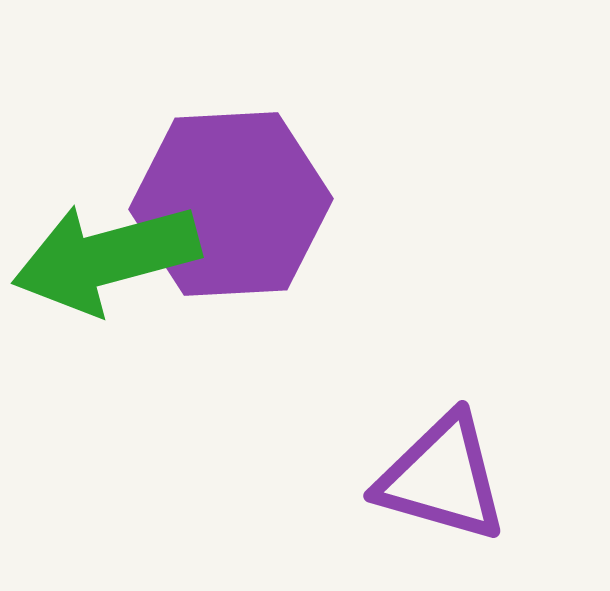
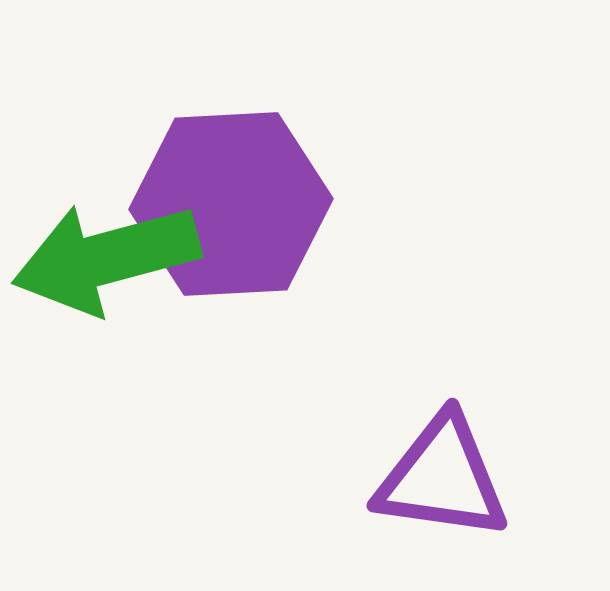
purple triangle: rotated 8 degrees counterclockwise
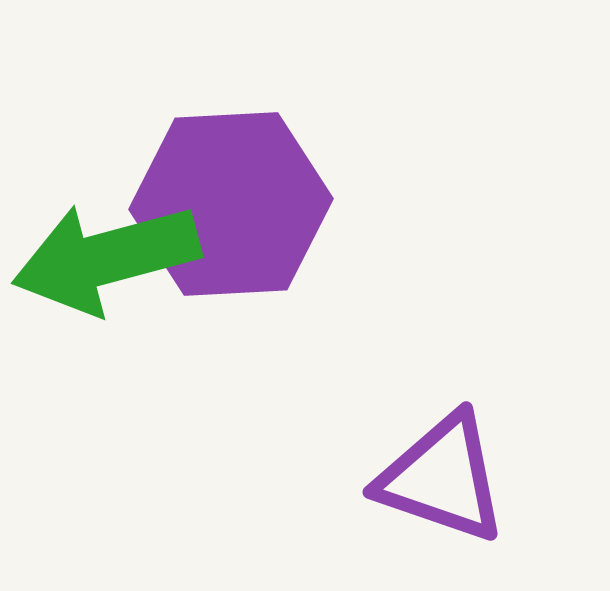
purple triangle: rotated 11 degrees clockwise
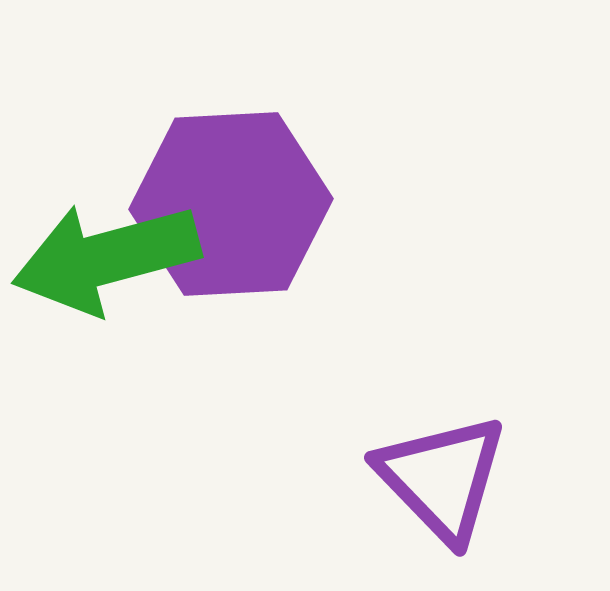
purple triangle: rotated 27 degrees clockwise
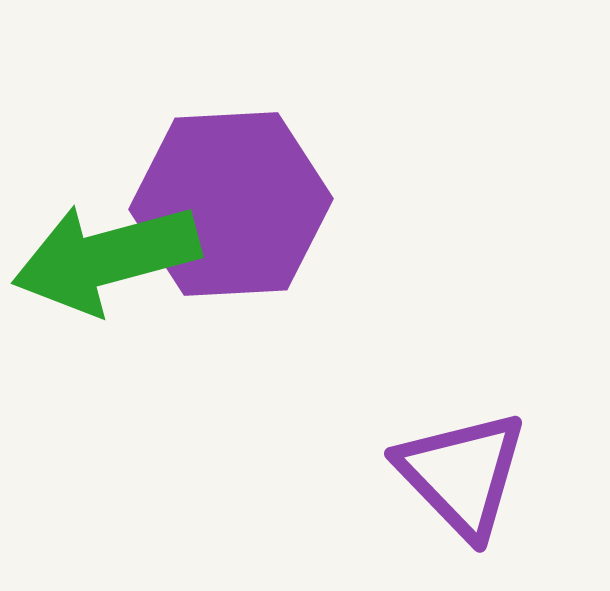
purple triangle: moved 20 px right, 4 px up
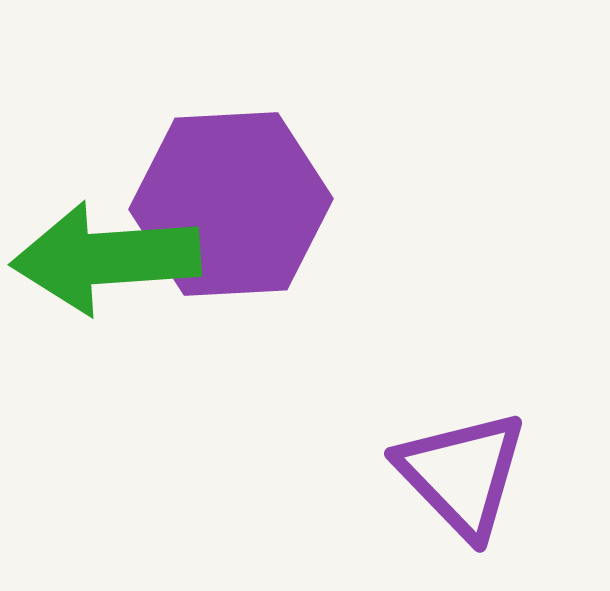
green arrow: rotated 11 degrees clockwise
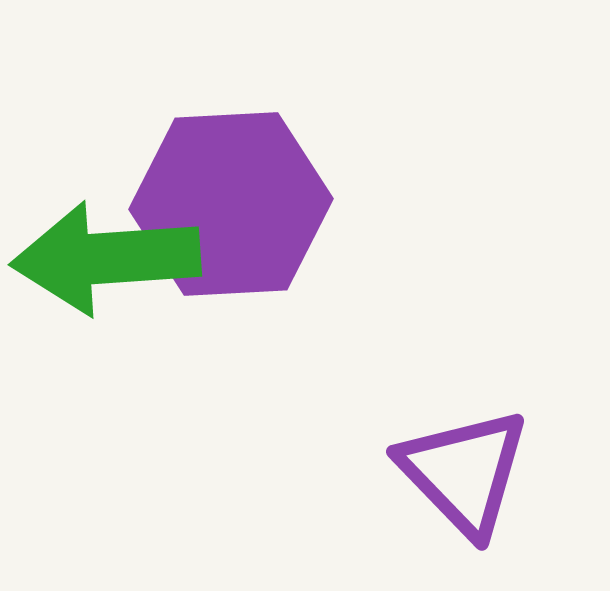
purple triangle: moved 2 px right, 2 px up
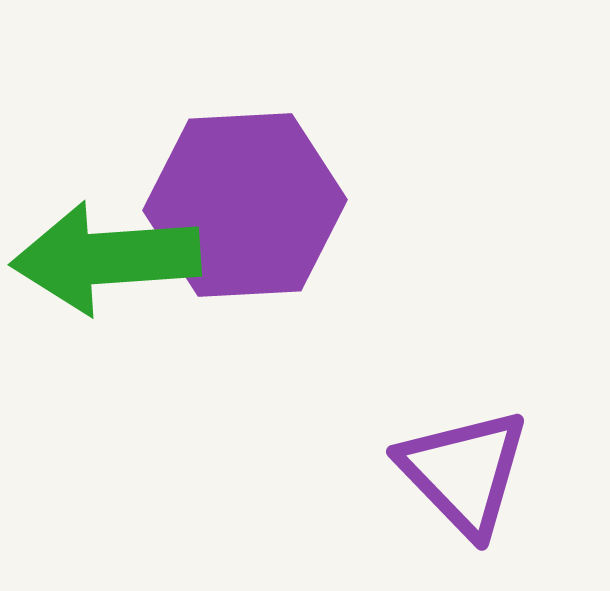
purple hexagon: moved 14 px right, 1 px down
